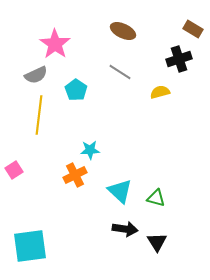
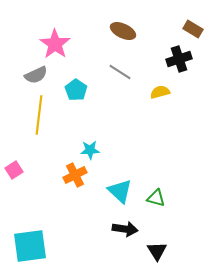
black triangle: moved 9 px down
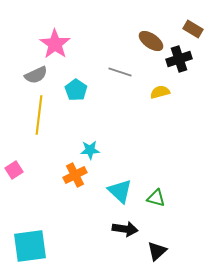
brown ellipse: moved 28 px right, 10 px down; rotated 10 degrees clockwise
gray line: rotated 15 degrees counterclockwise
black triangle: rotated 20 degrees clockwise
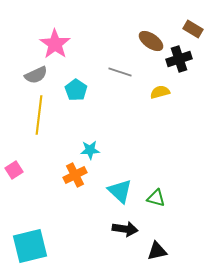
cyan square: rotated 6 degrees counterclockwise
black triangle: rotated 30 degrees clockwise
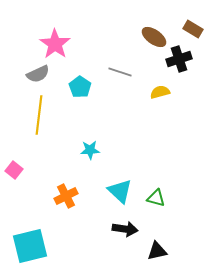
brown ellipse: moved 3 px right, 4 px up
gray semicircle: moved 2 px right, 1 px up
cyan pentagon: moved 4 px right, 3 px up
pink square: rotated 18 degrees counterclockwise
orange cross: moved 9 px left, 21 px down
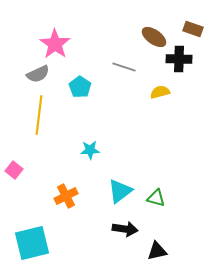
brown rectangle: rotated 12 degrees counterclockwise
black cross: rotated 20 degrees clockwise
gray line: moved 4 px right, 5 px up
cyan triangle: rotated 40 degrees clockwise
cyan square: moved 2 px right, 3 px up
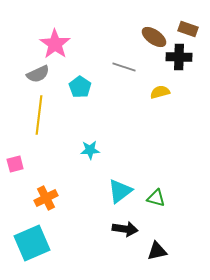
brown rectangle: moved 5 px left
black cross: moved 2 px up
pink square: moved 1 px right, 6 px up; rotated 36 degrees clockwise
orange cross: moved 20 px left, 2 px down
cyan square: rotated 9 degrees counterclockwise
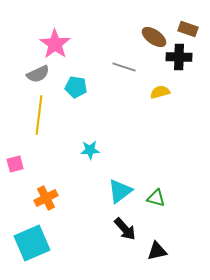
cyan pentagon: moved 4 px left; rotated 25 degrees counterclockwise
black arrow: rotated 40 degrees clockwise
